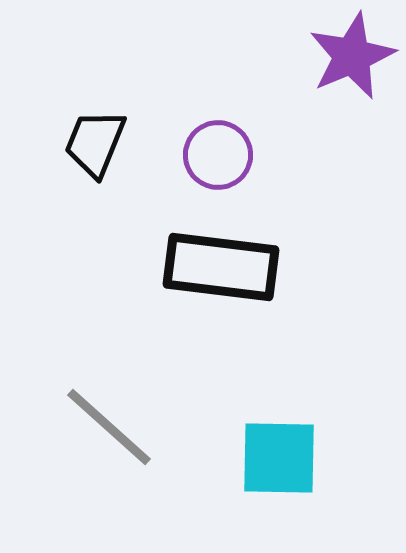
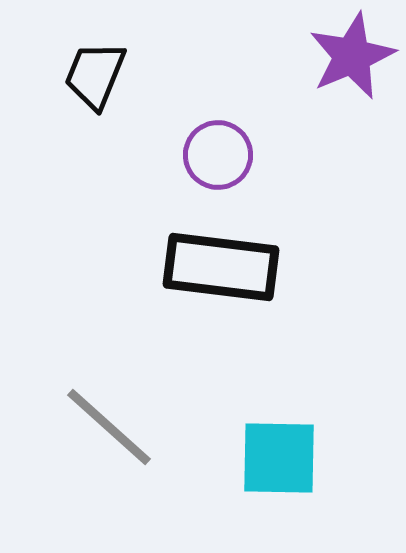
black trapezoid: moved 68 px up
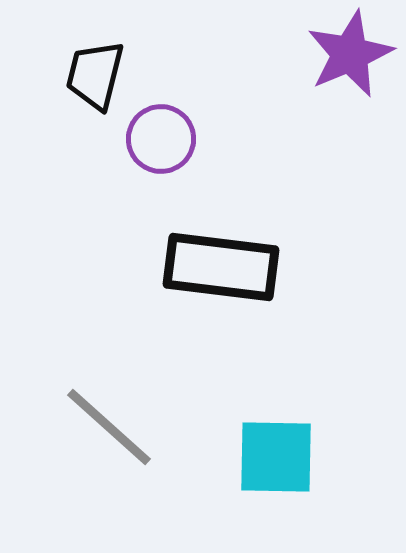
purple star: moved 2 px left, 2 px up
black trapezoid: rotated 8 degrees counterclockwise
purple circle: moved 57 px left, 16 px up
cyan square: moved 3 px left, 1 px up
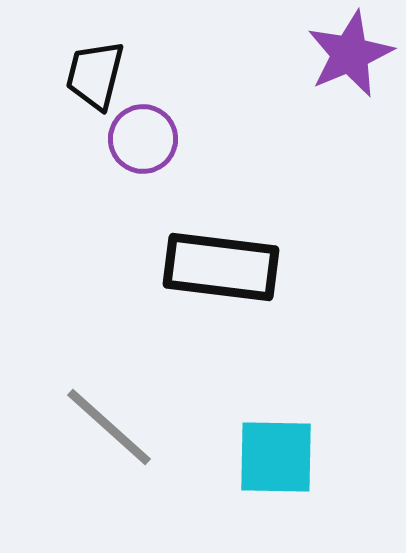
purple circle: moved 18 px left
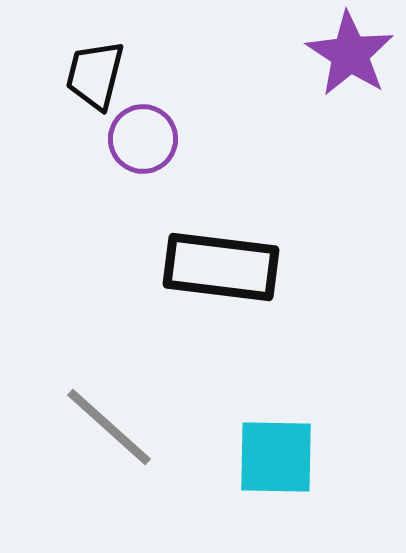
purple star: rotated 16 degrees counterclockwise
